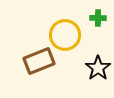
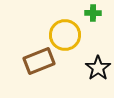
green cross: moved 5 px left, 5 px up
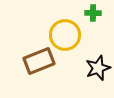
black star: rotated 15 degrees clockwise
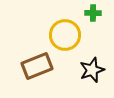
brown rectangle: moved 2 px left, 5 px down
black star: moved 6 px left, 2 px down
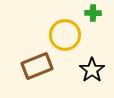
black star: rotated 15 degrees counterclockwise
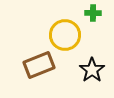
brown rectangle: moved 2 px right, 1 px up
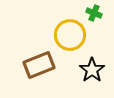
green cross: moved 1 px right; rotated 21 degrees clockwise
yellow circle: moved 5 px right
